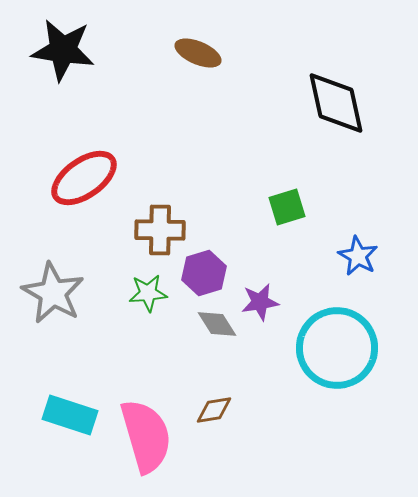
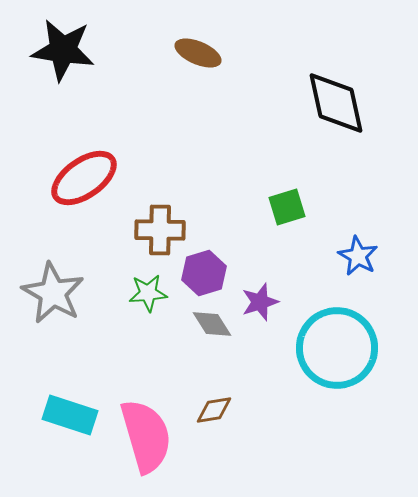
purple star: rotated 9 degrees counterclockwise
gray diamond: moved 5 px left
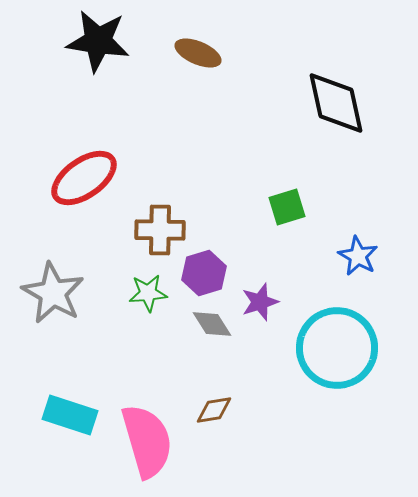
black star: moved 35 px right, 9 px up
pink semicircle: moved 1 px right, 5 px down
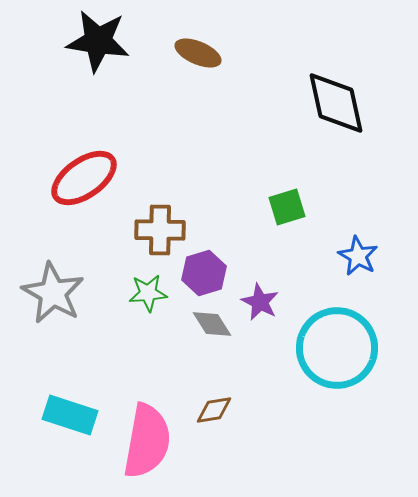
purple star: rotated 27 degrees counterclockwise
pink semicircle: rotated 26 degrees clockwise
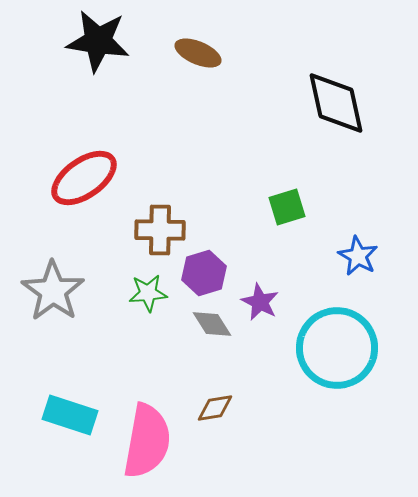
gray star: moved 2 px up; rotated 6 degrees clockwise
brown diamond: moved 1 px right, 2 px up
